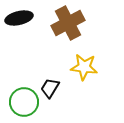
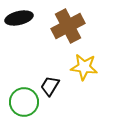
brown cross: moved 3 px down
black trapezoid: moved 2 px up
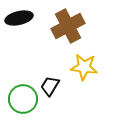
green circle: moved 1 px left, 3 px up
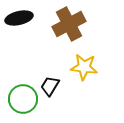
brown cross: moved 1 px right, 2 px up
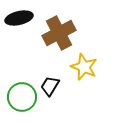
brown cross: moved 10 px left, 9 px down
yellow star: rotated 16 degrees clockwise
green circle: moved 1 px left, 2 px up
